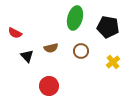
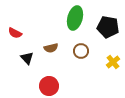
black triangle: moved 2 px down
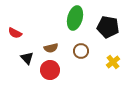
red circle: moved 1 px right, 16 px up
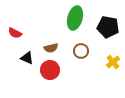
black triangle: rotated 24 degrees counterclockwise
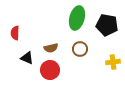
green ellipse: moved 2 px right
black pentagon: moved 1 px left, 2 px up
red semicircle: rotated 64 degrees clockwise
brown circle: moved 1 px left, 2 px up
yellow cross: rotated 32 degrees clockwise
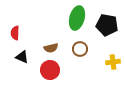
black triangle: moved 5 px left, 1 px up
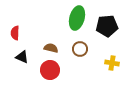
black pentagon: moved 1 px down; rotated 15 degrees counterclockwise
brown semicircle: rotated 152 degrees counterclockwise
yellow cross: moved 1 px left, 1 px down; rotated 16 degrees clockwise
